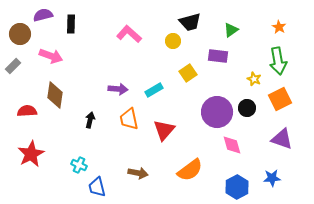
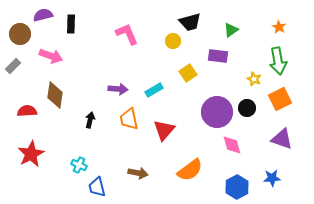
pink L-shape: moved 2 px left; rotated 25 degrees clockwise
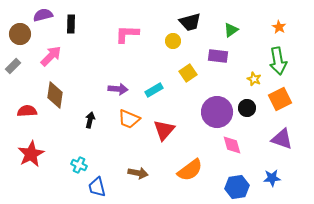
pink L-shape: rotated 65 degrees counterclockwise
pink arrow: rotated 65 degrees counterclockwise
orange trapezoid: rotated 55 degrees counterclockwise
blue hexagon: rotated 20 degrees clockwise
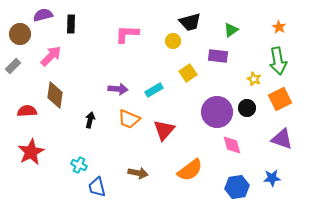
red star: moved 2 px up
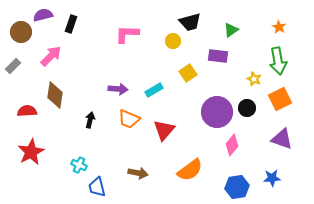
black rectangle: rotated 18 degrees clockwise
brown circle: moved 1 px right, 2 px up
pink diamond: rotated 55 degrees clockwise
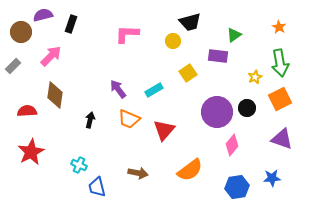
green triangle: moved 3 px right, 5 px down
green arrow: moved 2 px right, 2 px down
yellow star: moved 1 px right, 2 px up; rotated 24 degrees clockwise
purple arrow: rotated 132 degrees counterclockwise
